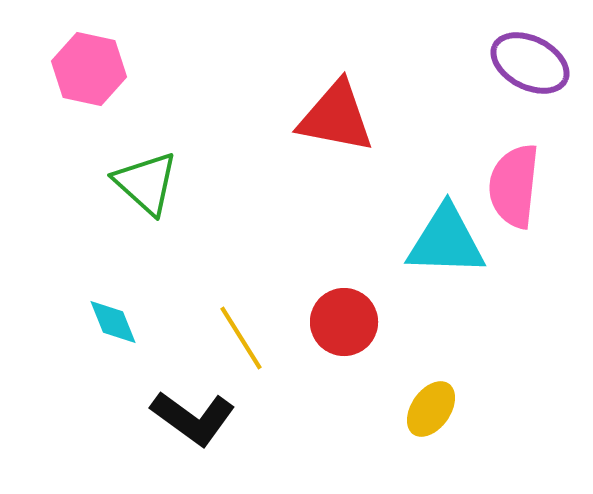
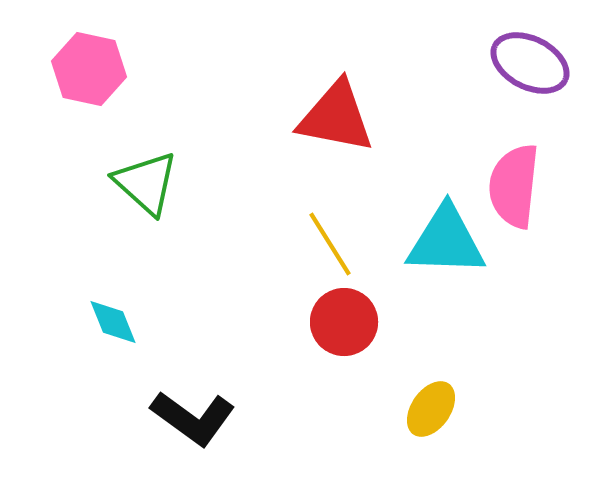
yellow line: moved 89 px right, 94 px up
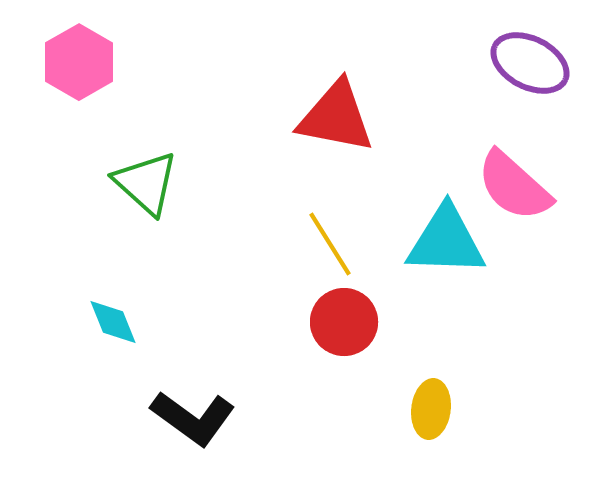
pink hexagon: moved 10 px left, 7 px up; rotated 18 degrees clockwise
pink semicircle: rotated 54 degrees counterclockwise
yellow ellipse: rotated 28 degrees counterclockwise
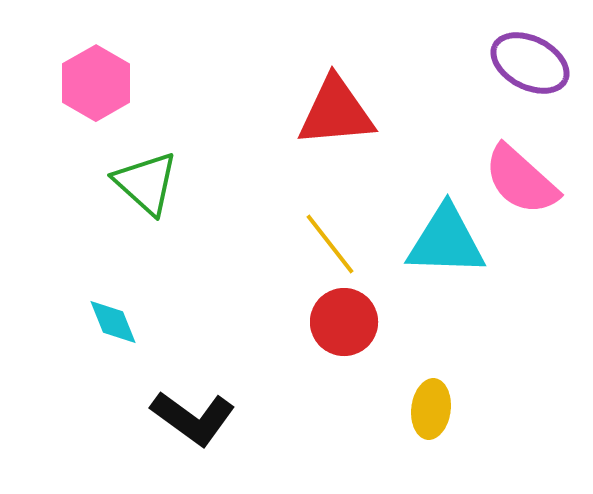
pink hexagon: moved 17 px right, 21 px down
red triangle: moved 5 px up; rotated 16 degrees counterclockwise
pink semicircle: moved 7 px right, 6 px up
yellow line: rotated 6 degrees counterclockwise
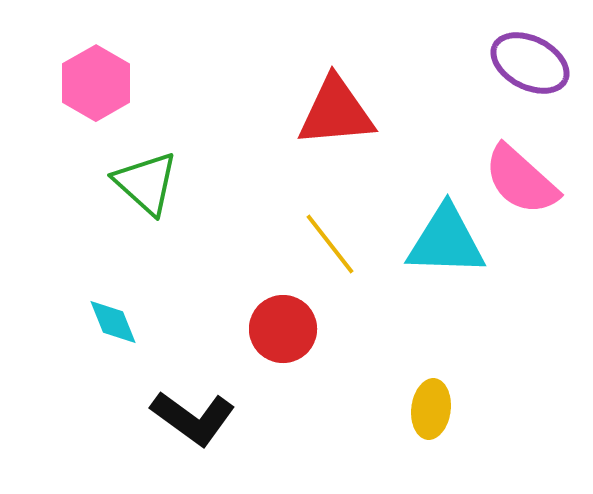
red circle: moved 61 px left, 7 px down
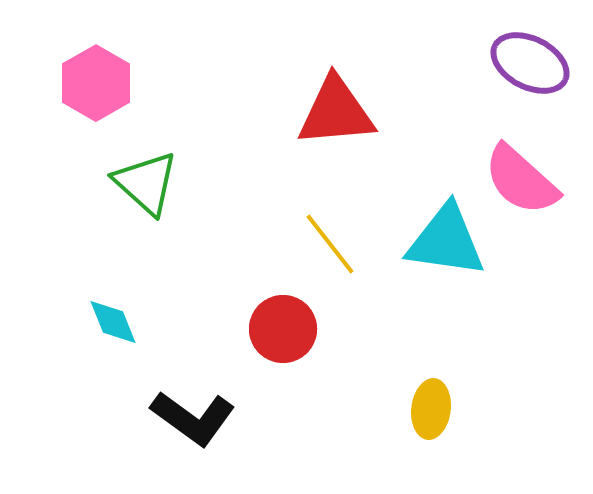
cyan triangle: rotated 6 degrees clockwise
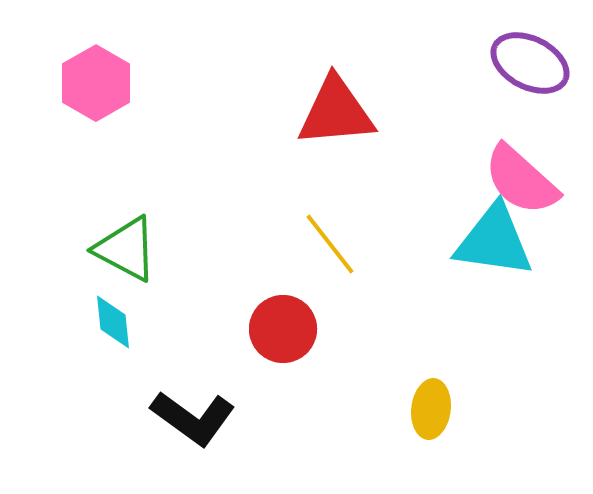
green triangle: moved 20 px left, 66 px down; rotated 14 degrees counterclockwise
cyan triangle: moved 48 px right
cyan diamond: rotated 16 degrees clockwise
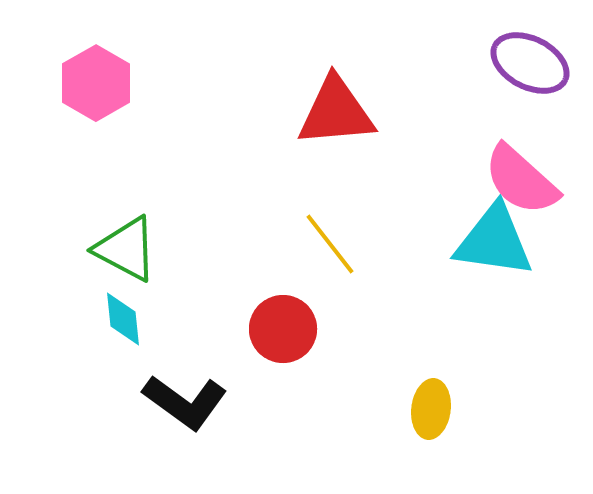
cyan diamond: moved 10 px right, 3 px up
black L-shape: moved 8 px left, 16 px up
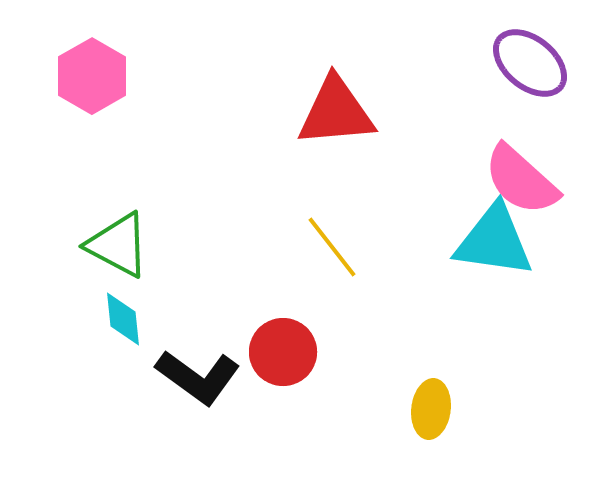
purple ellipse: rotated 12 degrees clockwise
pink hexagon: moved 4 px left, 7 px up
yellow line: moved 2 px right, 3 px down
green triangle: moved 8 px left, 4 px up
red circle: moved 23 px down
black L-shape: moved 13 px right, 25 px up
